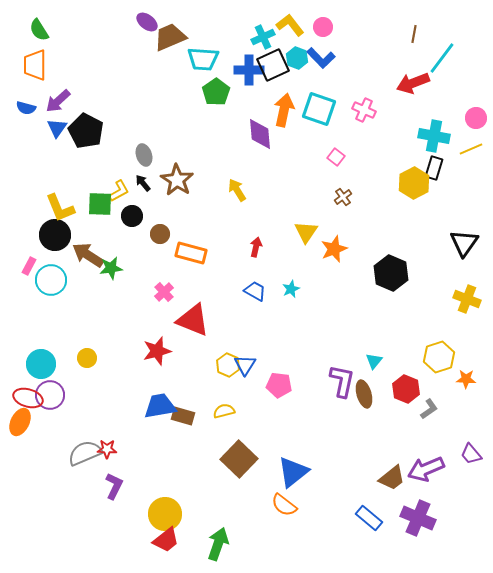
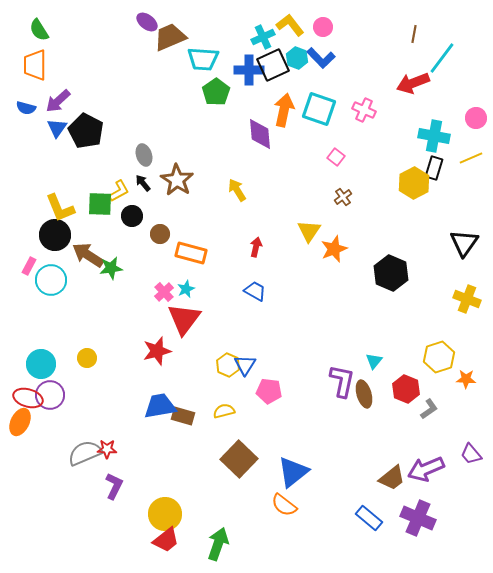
yellow line at (471, 149): moved 9 px down
yellow triangle at (306, 232): moved 3 px right, 1 px up
cyan star at (291, 289): moved 105 px left
red triangle at (193, 320): moved 9 px left, 1 px up; rotated 45 degrees clockwise
pink pentagon at (279, 385): moved 10 px left, 6 px down
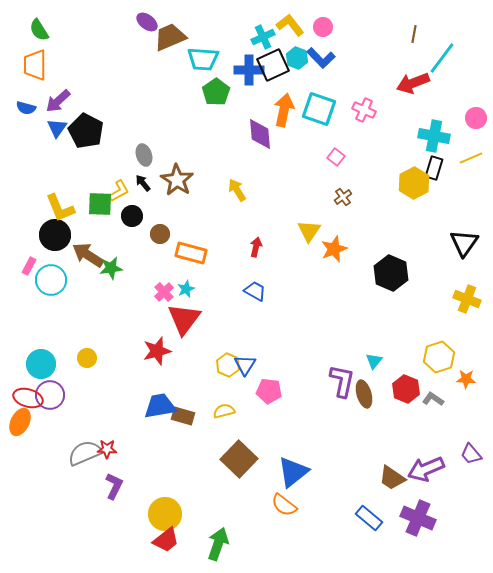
gray L-shape at (429, 409): moved 4 px right, 10 px up; rotated 110 degrees counterclockwise
brown trapezoid at (392, 478): rotated 72 degrees clockwise
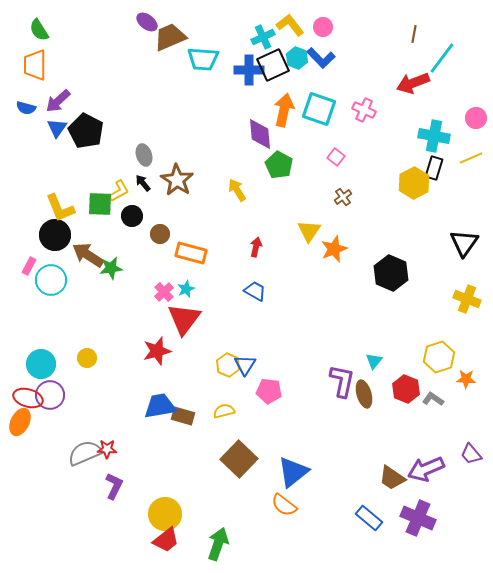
green pentagon at (216, 92): moved 63 px right, 73 px down; rotated 8 degrees counterclockwise
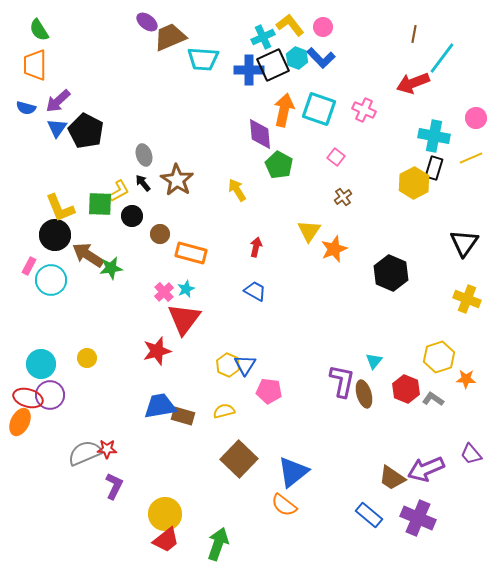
blue rectangle at (369, 518): moved 3 px up
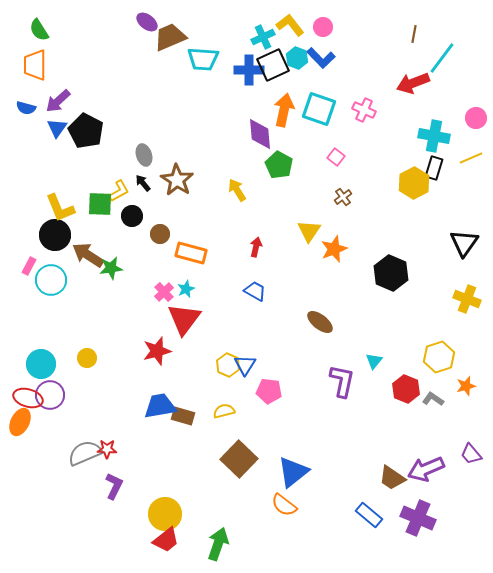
orange star at (466, 379): moved 7 px down; rotated 18 degrees counterclockwise
brown ellipse at (364, 394): moved 44 px left, 72 px up; rotated 36 degrees counterclockwise
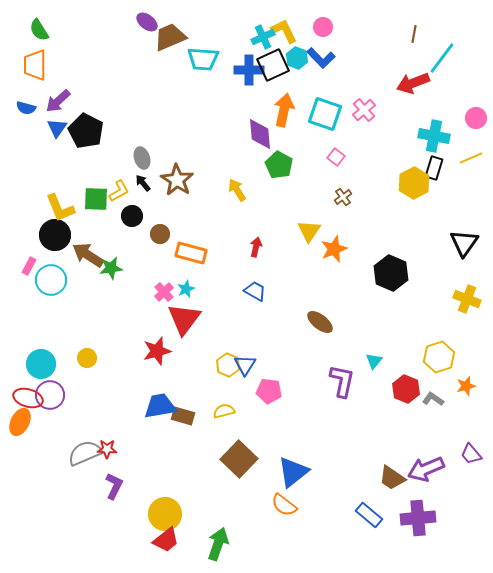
yellow L-shape at (290, 25): moved 6 px left, 6 px down; rotated 12 degrees clockwise
cyan square at (319, 109): moved 6 px right, 5 px down
pink cross at (364, 110): rotated 25 degrees clockwise
gray ellipse at (144, 155): moved 2 px left, 3 px down
green square at (100, 204): moved 4 px left, 5 px up
purple cross at (418, 518): rotated 28 degrees counterclockwise
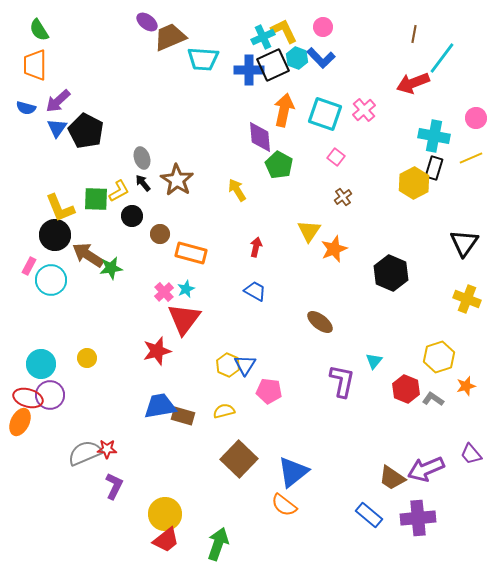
purple diamond at (260, 134): moved 3 px down
